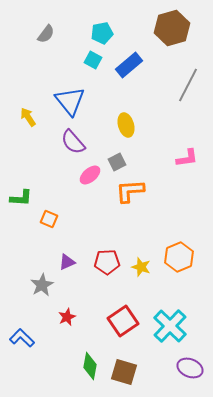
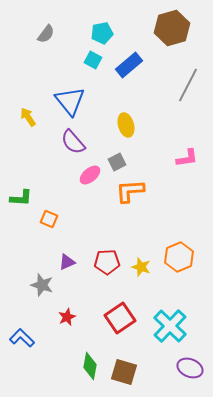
gray star: rotated 25 degrees counterclockwise
red square: moved 3 px left, 3 px up
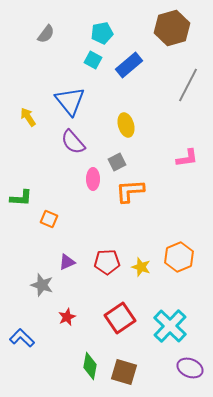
pink ellipse: moved 3 px right, 4 px down; rotated 50 degrees counterclockwise
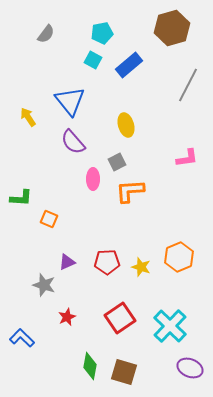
gray star: moved 2 px right
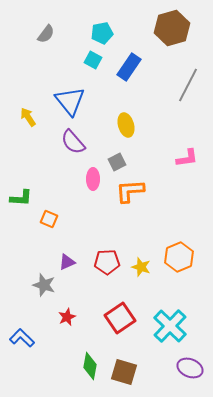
blue rectangle: moved 2 px down; rotated 16 degrees counterclockwise
